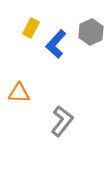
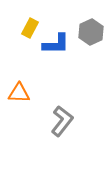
yellow rectangle: moved 1 px left
blue L-shape: rotated 132 degrees counterclockwise
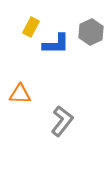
yellow rectangle: moved 1 px right, 1 px up
orange triangle: moved 1 px right, 1 px down
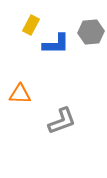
yellow rectangle: moved 2 px up
gray hexagon: rotated 20 degrees clockwise
gray L-shape: rotated 32 degrees clockwise
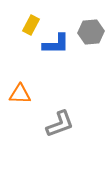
gray L-shape: moved 2 px left, 3 px down
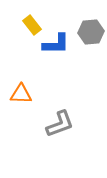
yellow rectangle: moved 1 px right; rotated 66 degrees counterclockwise
orange triangle: moved 1 px right
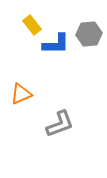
gray hexagon: moved 2 px left, 2 px down
orange triangle: rotated 25 degrees counterclockwise
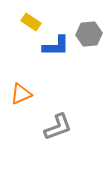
yellow rectangle: moved 1 px left, 3 px up; rotated 18 degrees counterclockwise
blue L-shape: moved 2 px down
gray L-shape: moved 2 px left, 3 px down
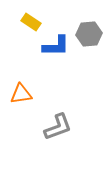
orange triangle: rotated 15 degrees clockwise
